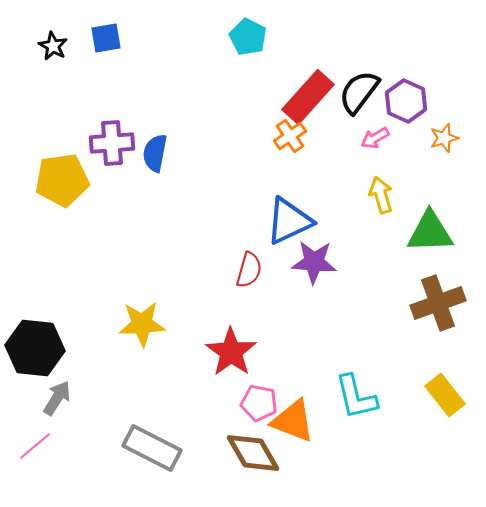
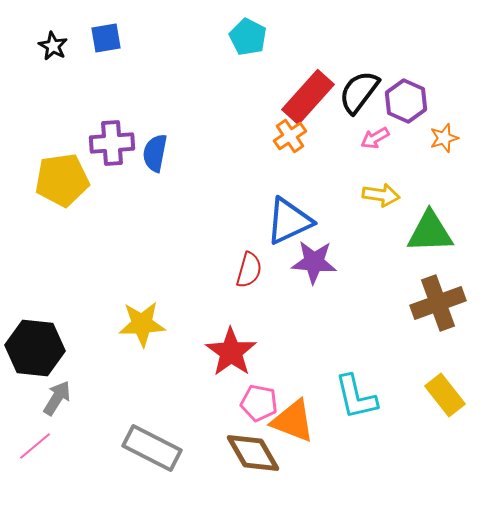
yellow arrow: rotated 114 degrees clockwise
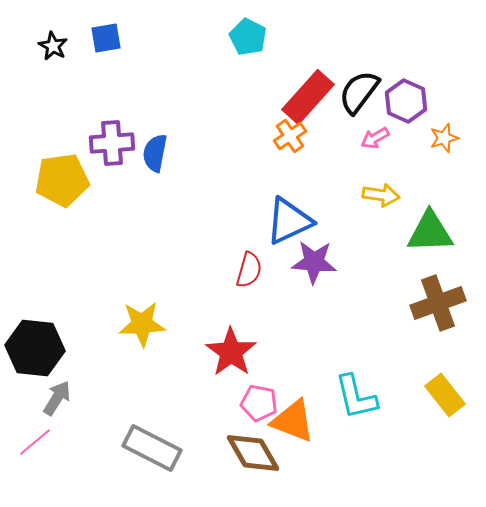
pink line: moved 4 px up
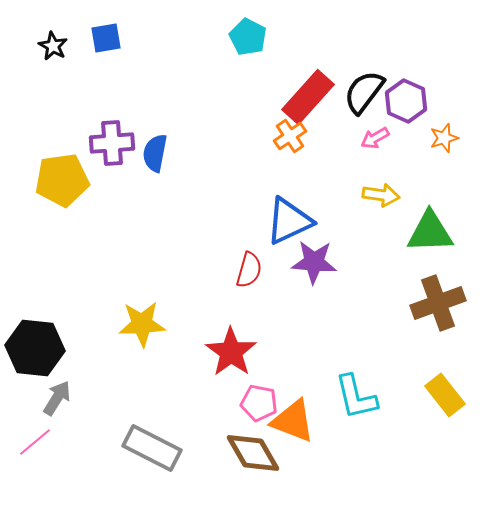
black semicircle: moved 5 px right
